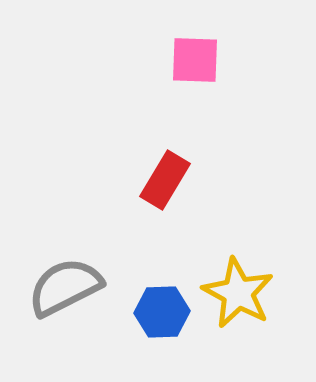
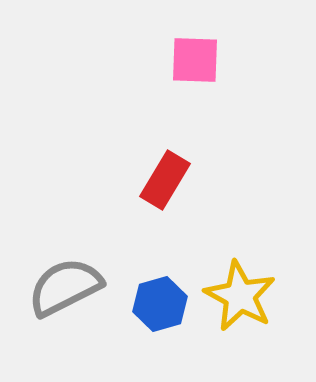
yellow star: moved 2 px right, 3 px down
blue hexagon: moved 2 px left, 8 px up; rotated 14 degrees counterclockwise
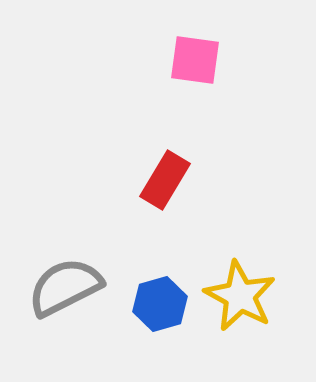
pink square: rotated 6 degrees clockwise
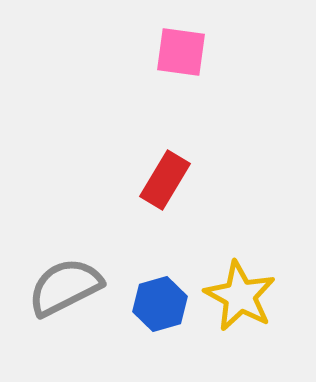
pink square: moved 14 px left, 8 px up
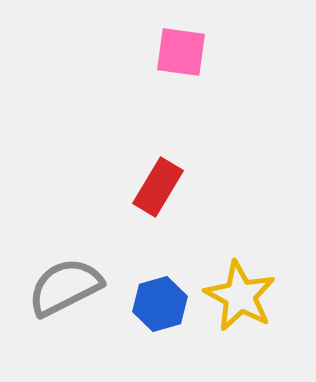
red rectangle: moved 7 px left, 7 px down
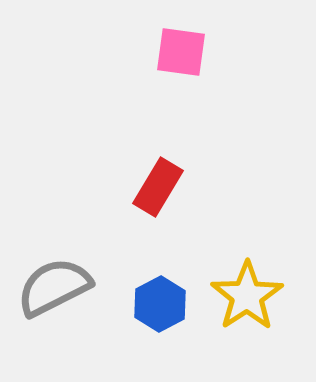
gray semicircle: moved 11 px left
yellow star: moved 7 px right; rotated 10 degrees clockwise
blue hexagon: rotated 12 degrees counterclockwise
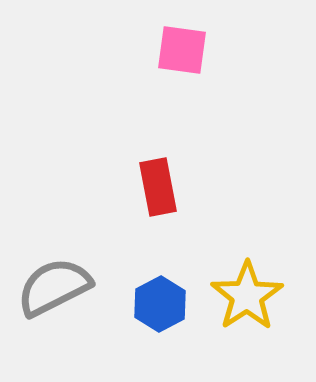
pink square: moved 1 px right, 2 px up
red rectangle: rotated 42 degrees counterclockwise
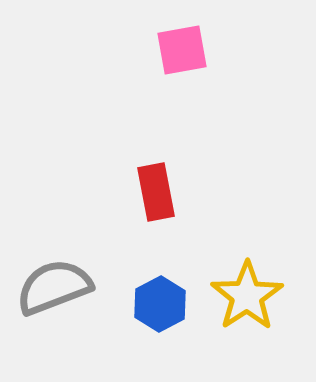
pink square: rotated 18 degrees counterclockwise
red rectangle: moved 2 px left, 5 px down
gray semicircle: rotated 6 degrees clockwise
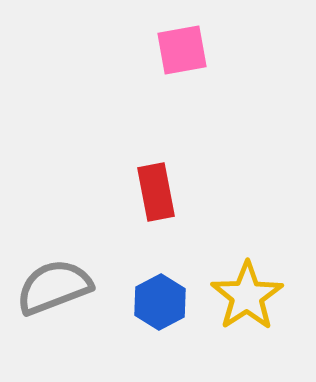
blue hexagon: moved 2 px up
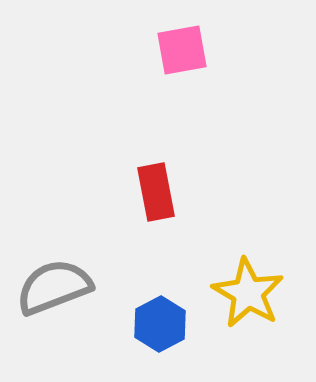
yellow star: moved 1 px right, 3 px up; rotated 8 degrees counterclockwise
blue hexagon: moved 22 px down
